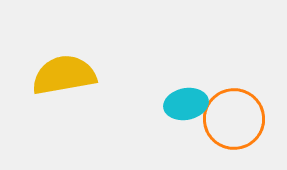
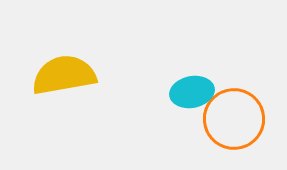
cyan ellipse: moved 6 px right, 12 px up
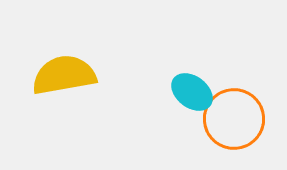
cyan ellipse: rotated 48 degrees clockwise
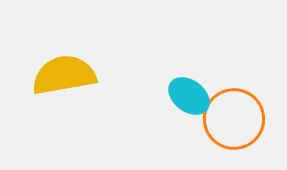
cyan ellipse: moved 3 px left, 4 px down
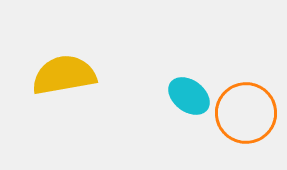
orange circle: moved 12 px right, 6 px up
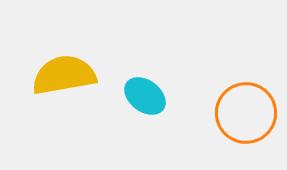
cyan ellipse: moved 44 px left
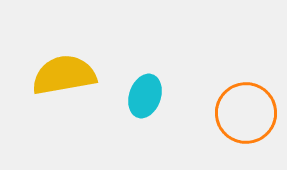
cyan ellipse: rotated 72 degrees clockwise
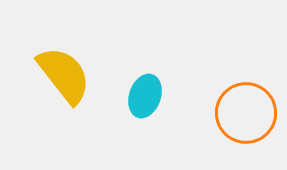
yellow semicircle: rotated 62 degrees clockwise
